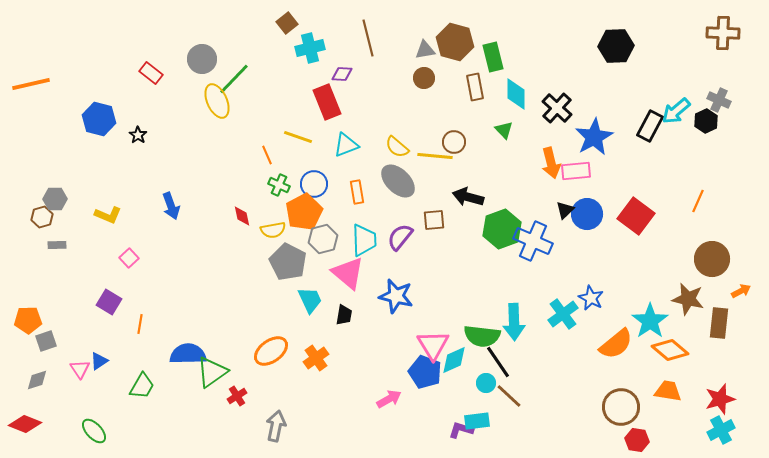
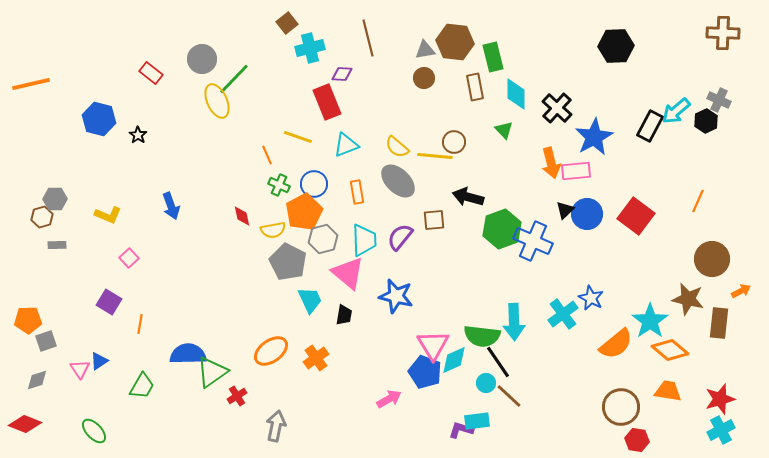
brown hexagon at (455, 42): rotated 9 degrees counterclockwise
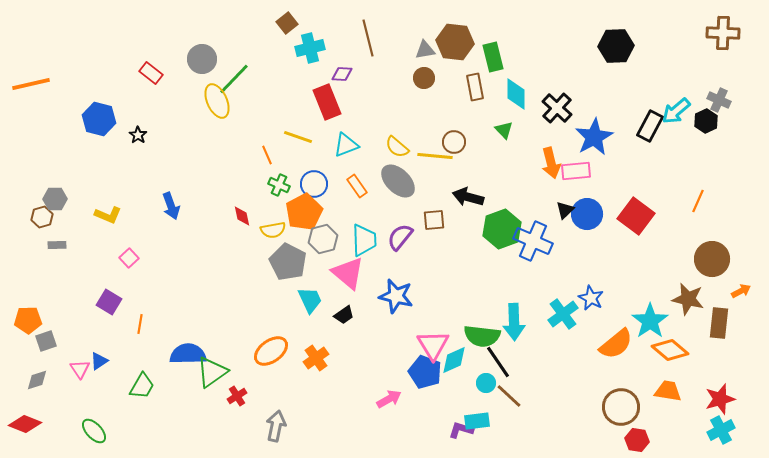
orange rectangle at (357, 192): moved 6 px up; rotated 25 degrees counterclockwise
black trapezoid at (344, 315): rotated 45 degrees clockwise
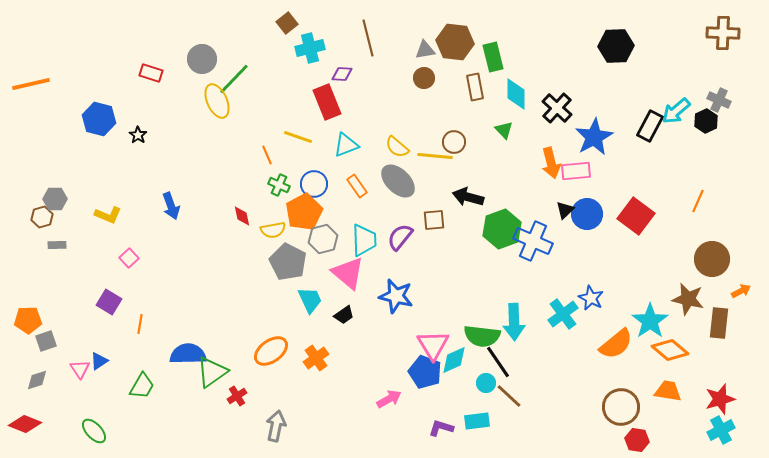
red rectangle at (151, 73): rotated 20 degrees counterclockwise
purple L-shape at (461, 430): moved 20 px left, 2 px up
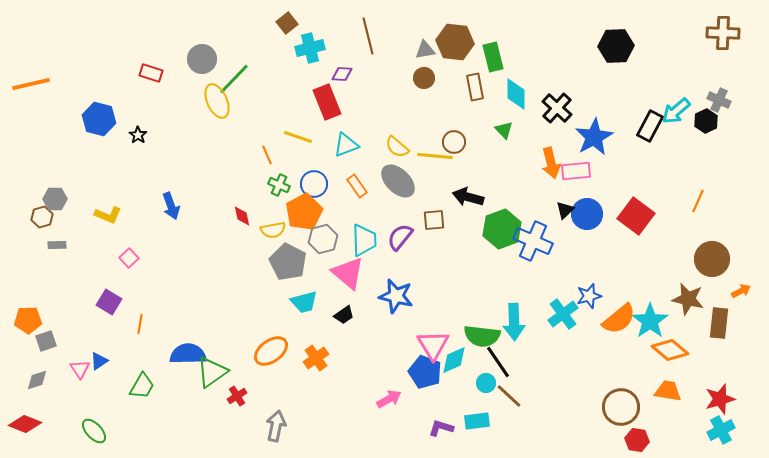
brown line at (368, 38): moved 2 px up
blue star at (591, 298): moved 2 px left, 2 px up; rotated 30 degrees clockwise
cyan trapezoid at (310, 300): moved 6 px left, 2 px down; rotated 100 degrees clockwise
orange semicircle at (616, 344): moved 3 px right, 25 px up
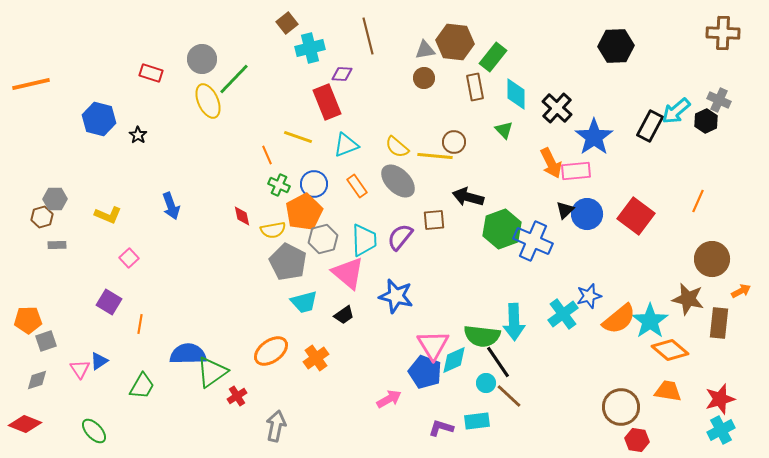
green rectangle at (493, 57): rotated 52 degrees clockwise
yellow ellipse at (217, 101): moved 9 px left
blue star at (594, 137): rotated 6 degrees counterclockwise
orange arrow at (551, 163): rotated 12 degrees counterclockwise
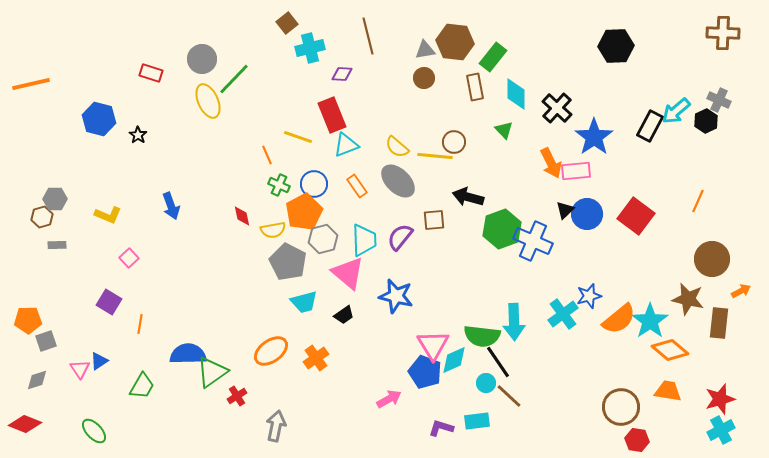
red rectangle at (327, 102): moved 5 px right, 13 px down
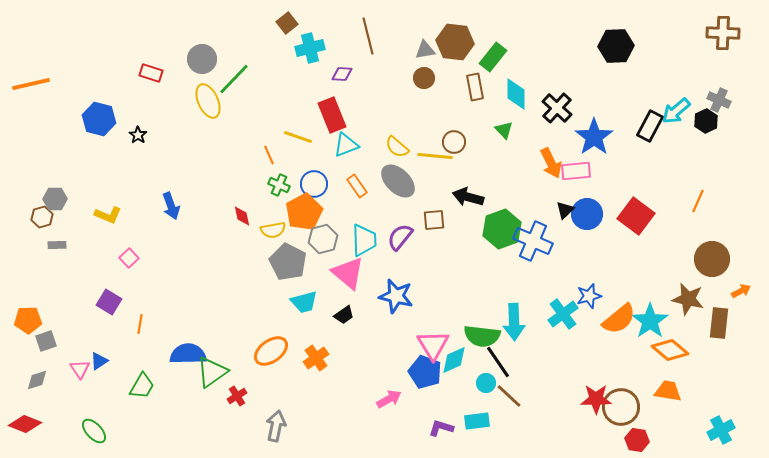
orange line at (267, 155): moved 2 px right
red star at (720, 399): moved 124 px left; rotated 16 degrees clockwise
